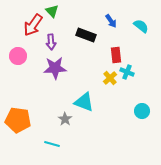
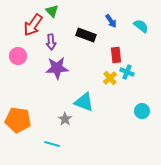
purple star: moved 2 px right
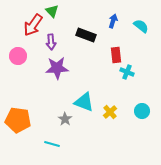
blue arrow: moved 2 px right; rotated 128 degrees counterclockwise
yellow cross: moved 34 px down
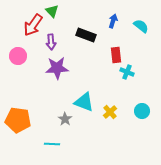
cyan line: rotated 14 degrees counterclockwise
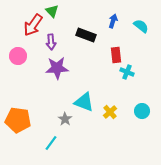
cyan line: moved 1 px left, 1 px up; rotated 56 degrees counterclockwise
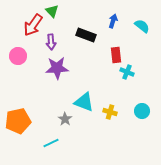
cyan semicircle: moved 1 px right
yellow cross: rotated 32 degrees counterclockwise
orange pentagon: moved 1 px down; rotated 20 degrees counterclockwise
cyan line: rotated 28 degrees clockwise
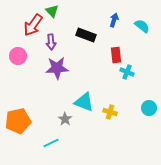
blue arrow: moved 1 px right, 1 px up
cyan circle: moved 7 px right, 3 px up
